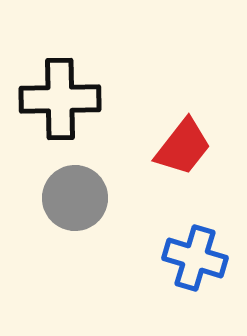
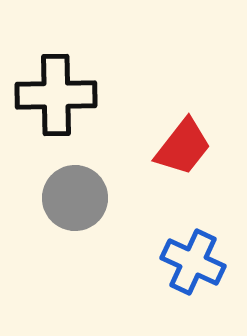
black cross: moved 4 px left, 4 px up
blue cross: moved 2 px left, 4 px down; rotated 8 degrees clockwise
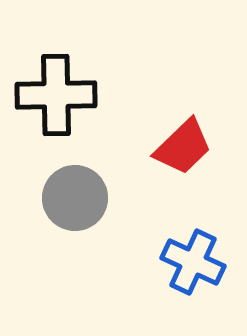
red trapezoid: rotated 8 degrees clockwise
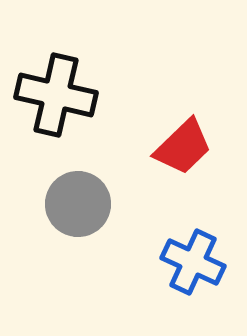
black cross: rotated 14 degrees clockwise
gray circle: moved 3 px right, 6 px down
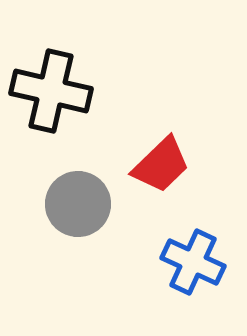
black cross: moved 5 px left, 4 px up
red trapezoid: moved 22 px left, 18 px down
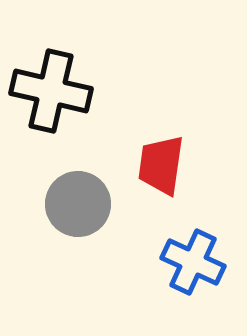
red trapezoid: rotated 142 degrees clockwise
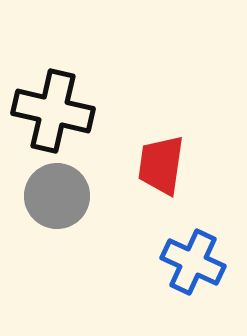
black cross: moved 2 px right, 20 px down
gray circle: moved 21 px left, 8 px up
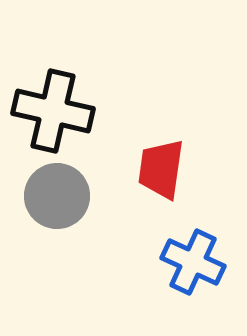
red trapezoid: moved 4 px down
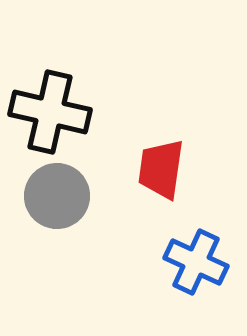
black cross: moved 3 px left, 1 px down
blue cross: moved 3 px right
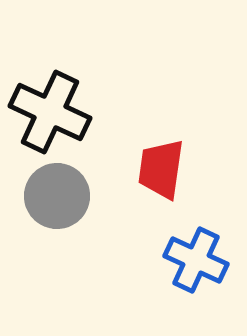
black cross: rotated 12 degrees clockwise
blue cross: moved 2 px up
